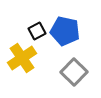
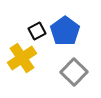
blue pentagon: rotated 24 degrees clockwise
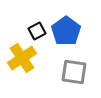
blue pentagon: moved 1 px right
gray square: rotated 36 degrees counterclockwise
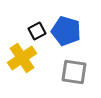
blue pentagon: rotated 20 degrees counterclockwise
